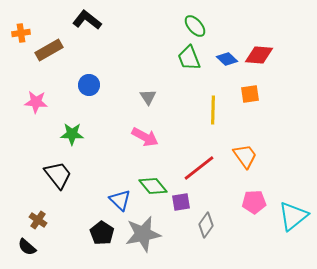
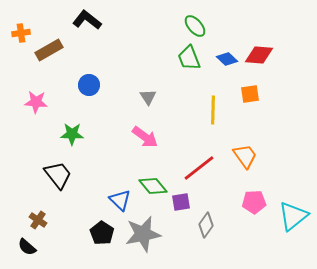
pink arrow: rotated 8 degrees clockwise
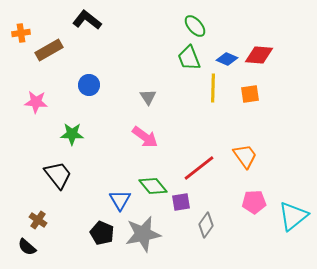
blue diamond: rotated 20 degrees counterclockwise
yellow line: moved 22 px up
blue triangle: rotated 15 degrees clockwise
black pentagon: rotated 10 degrees counterclockwise
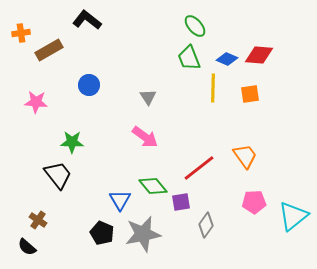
green star: moved 8 px down
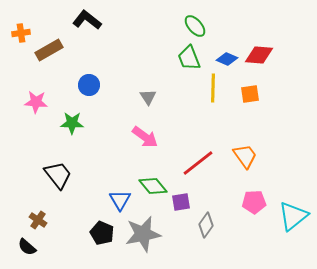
green star: moved 19 px up
red line: moved 1 px left, 5 px up
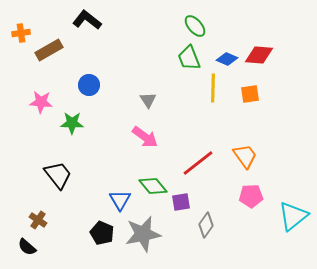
gray triangle: moved 3 px down
pink star: moved 5 px right
pink pentagon: moved 3 px left, 6 px up
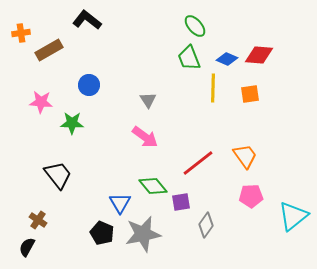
blue triangle: moved 3 px down
black semicircle: rotated 78 degrees clockwise
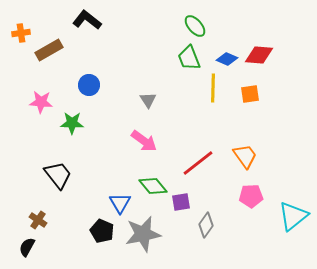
pink arrow: moved 1 px left, 4 px down
black pentagon: moved 2 px up
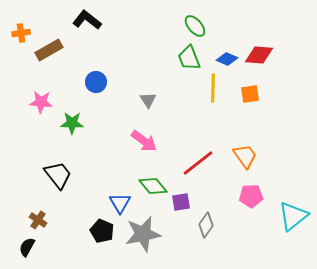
blue circle: moved 7 px right, 3 px up
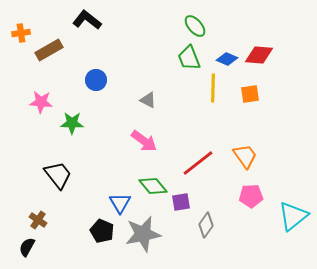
blue circle: moved 2 px up
gray triangle: rotated 30 degrees counterclockwise
